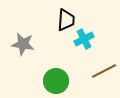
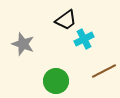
black trapezoid: rotated 50 degrees clockwise
gray star: rotated 10 degrees clockwise
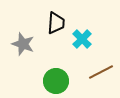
black trapezoid: moved 10 px left, 3 px down; rotated 50 degrees counterclockwise
cyan cross: moved 2 px left; rotated 18 degrees counterclockwise
brown line: moved 3 px left, 1 px down
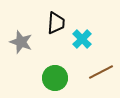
gray star: moved 2 px left, 2 px up
green circle: moved 1 px left, 3 px up
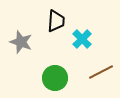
black trapezoid: moved 2 px up
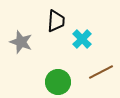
green circle: moved 3 px right, 4 px down
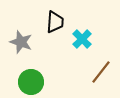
black trapezoid: moved 1 px left, 1 px down
brown line: rotated 25 degrees counterclockwise
green circle: moved 27 px left
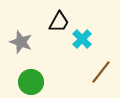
black trapezoid: moved 4 px right; rotated 25 degrees clockwise
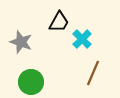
brown line: moved 8 px left, 1 px down; rotated 15 degrees counterclockwise
